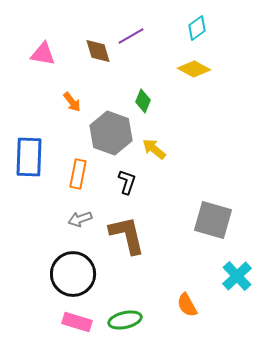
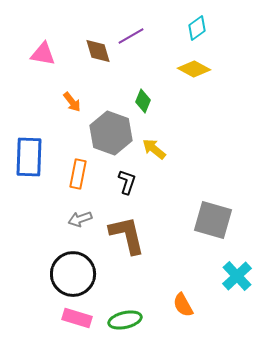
orange semicircle: moved 4 px left
pink rectangle: moved 4 px up
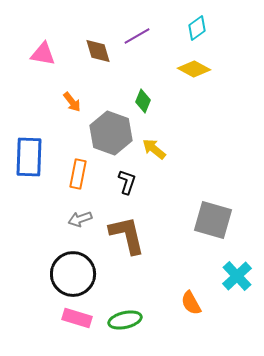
purple line: moved 6 px right
orange semicircle: moved 8 px right, 2 px up
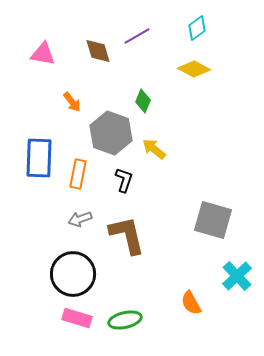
blue rectangle: moved 10 px right, 1 px down
black L-shape: moved 3 px left, 2 px up
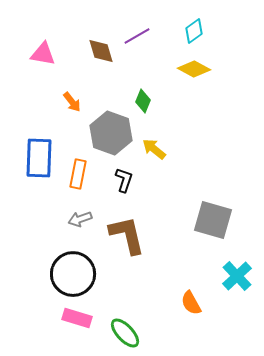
cyan diamond: moved 3 px left, 3 px down
brown diamond: moved 3 px right
green ellipse: moved 13 px down; rotated 60 degrees clockwise
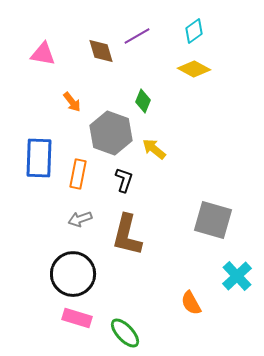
brown L-shape: rotated 153 degrees counterclockwise
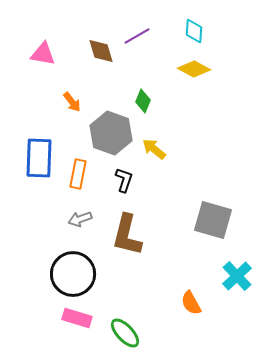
cyan diamond: rotated 50 degrees counterclockwise
